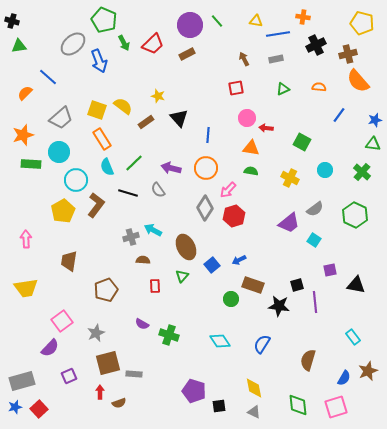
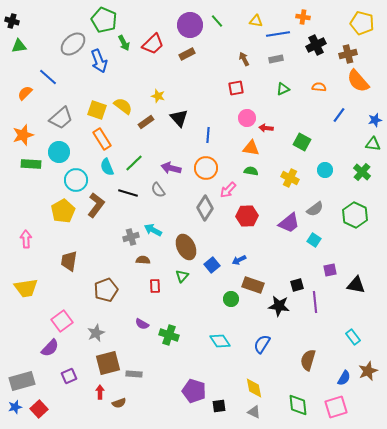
red hexagon at (234, 216): moved 13 px right; rotated 15 degrees clockwise
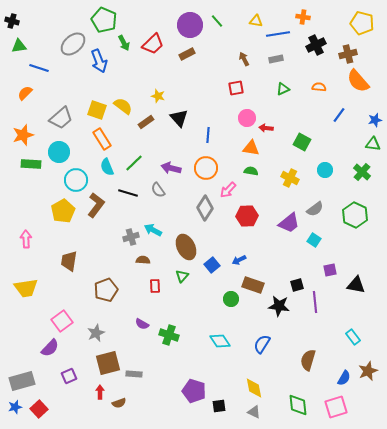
blue line at (48, 77): moved 9 px left, 9 px up; rotated 24 degrees counterclockwise
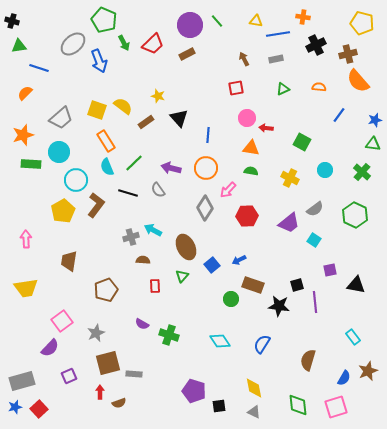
orange rectangle at (102, 139): moved 4 px right, 2 px down
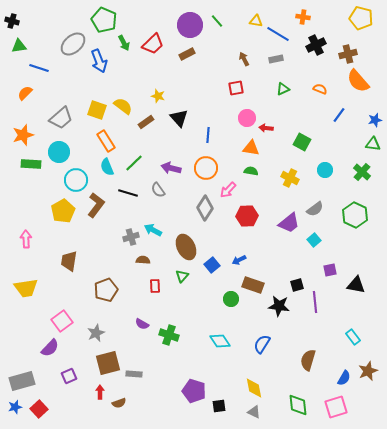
yellow pentagon at (362, 23): moved 1 px left, 5 px up
blue line at (278, 34): rotated 40 degrees clockwise
orange semicircle at (319, 87): moved 1 px right, 2 px down; rotated 16 degrees clockwise
cyan square at (314, 240): rotated 16 degrees clockwise
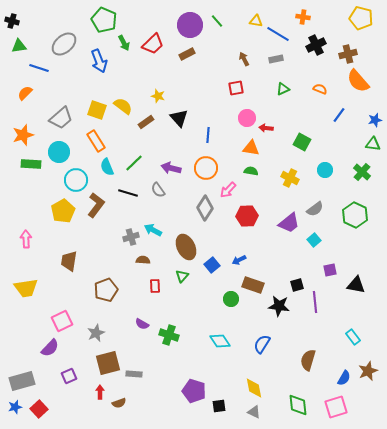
gray ellipse at (73, 44): moved 9 px left
orange rectangle at (106, 141): moved 10 px left
pink square at (62, 321): rotated 10 degrees clockwise
